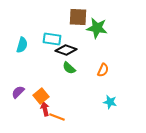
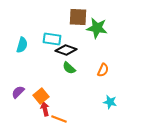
orange line: moved 2 px right, 2 px down
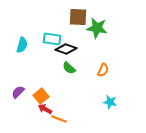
black diamond: moved 1 px up
red arrow: rotated 48 degrees counterclockwise
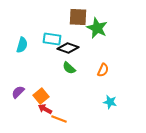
green star: rotated 15 degrees clockwise
black diamond: moved 2 px right, 1 px up
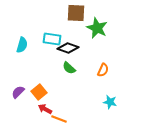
brown square: moved 2 px left, 4 px up
orange square: moved 2 px left, 4 px up
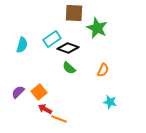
brown square: moved 2 px left
cyan rectangle: rotated 42 degrees counterclockwise
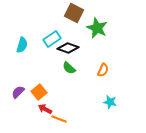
brown square: rotated 24 degrees clockwise
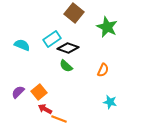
brown square: rotated 12 degrees clockwise
green star: moved 10 px right, 1 px up
cyan semicircle: rotated 84 degrees counterclockwise
green semicircle: moved 3 px left, 2 px up
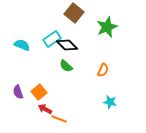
green star: rotated 25 degrees clockwise
black diamond: moved 1 px left, 3 px up; rotated 25 degrees clockwise
purple semicircle: rotated 64 degrees counterclockwise
